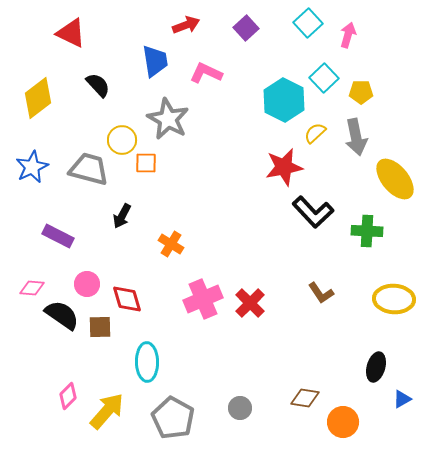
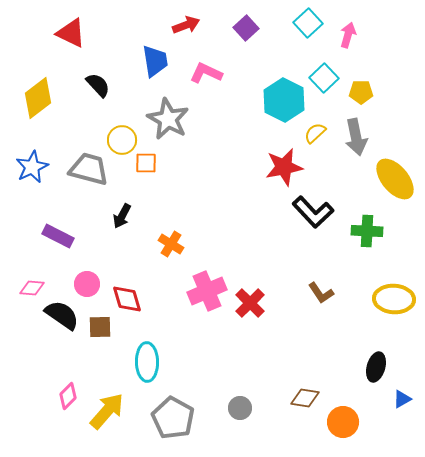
pink cross at (203, 299): moved 4 px right, 8 px up
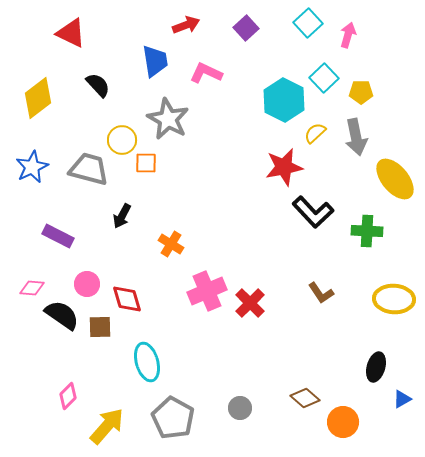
cyan ellipse at (147, 362): rotated 15 degrees counterclockwise
brown diamond at (305, 398): rotated 32 degrees clockwise
yellow arrow at (107, 411): moved 15 px down
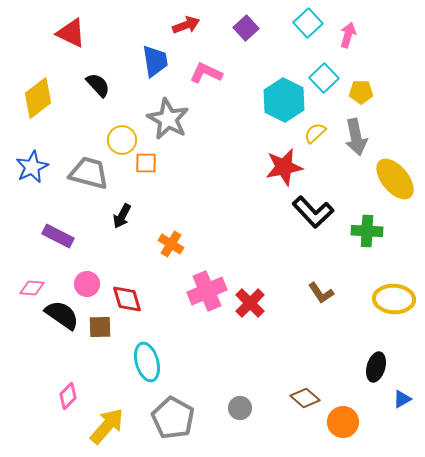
gray trapezoid at (89, 169): moved 4 px down
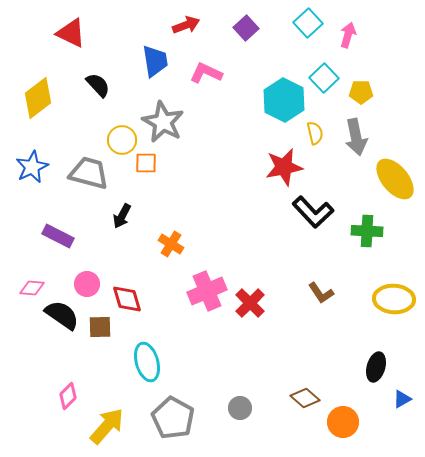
gray star at (168, 119): moved 5 px left, 3 px down
yellow semicircle at (315, 133): rotated 120 degrees clockwise
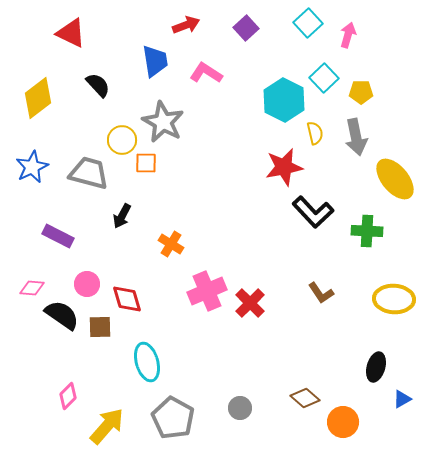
pink L-shape at (206, 73): rotated 8 degrees clockwise
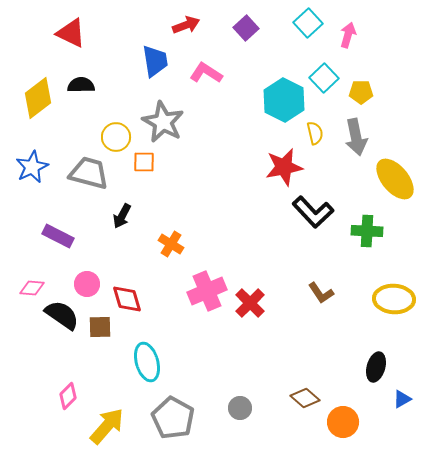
black semicircle at (98, 85): moved 17 px left; rotated 48 degrees counterclockwise
yellow circle at (122, 140): moved 6 px left, 3 px up
orange square at (146, 163): moved 2 px left, 1 px up
